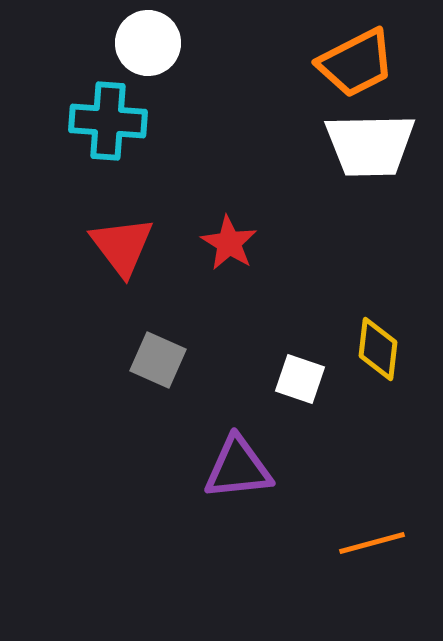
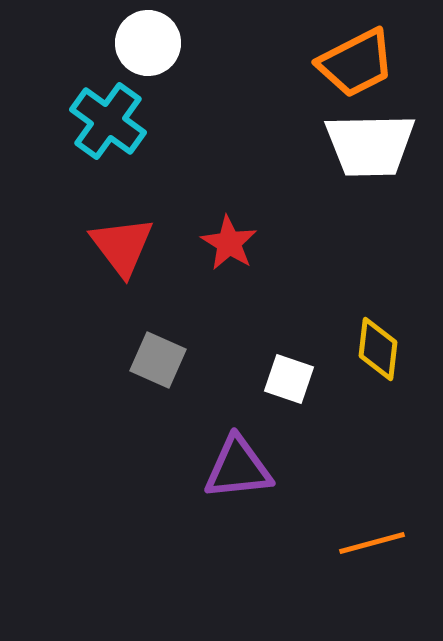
cyan cross: rotated 32 degrees clockwise
white square: moved 11 px left
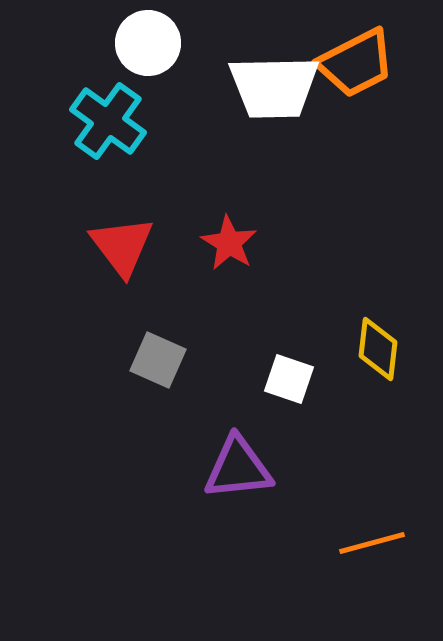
white trapezoid: moved 96 px left, 58 px up
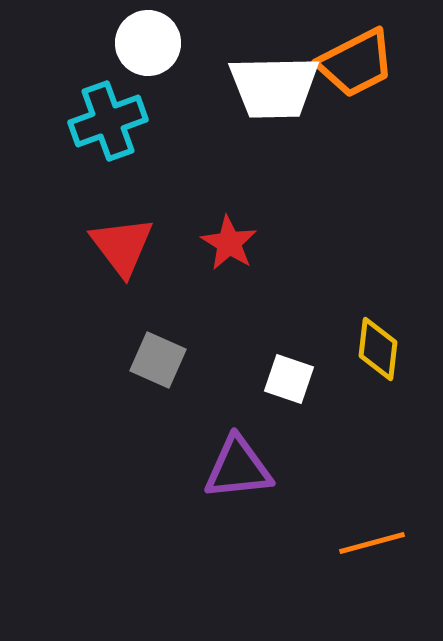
cyan cross: rotated 34 degrees clockwise
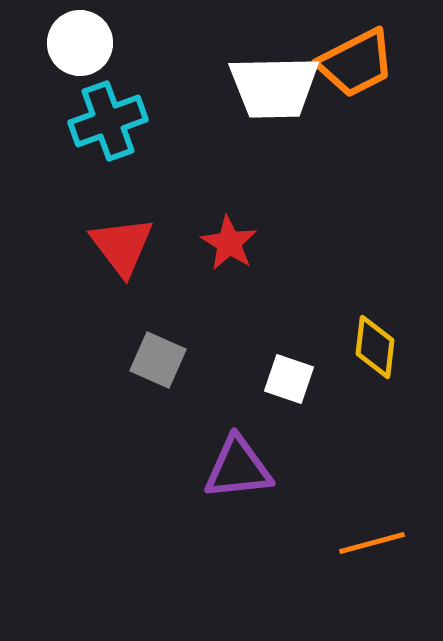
white circle: moved 68 px left
yellow diamond: moved 3 px left, 2 px up
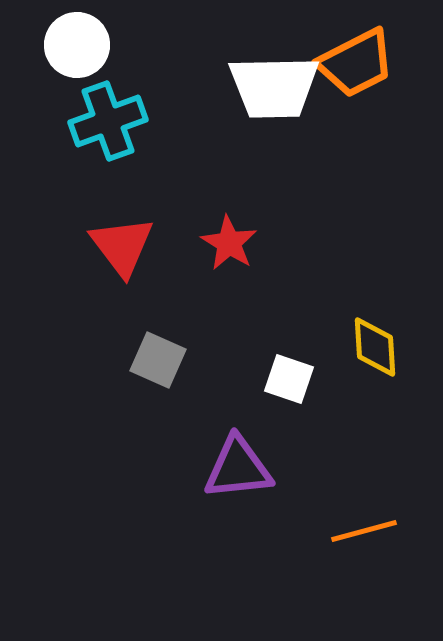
white circle: moved 3 px left, 2 px down
yellow diamond: rotated 10 degrees counterclockwise
orange line: moved 8 px left, 12 px up
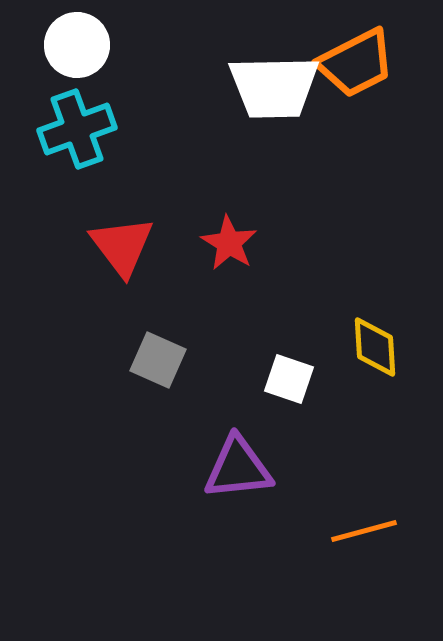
cyan cross: moved 31 px left, 8 px down
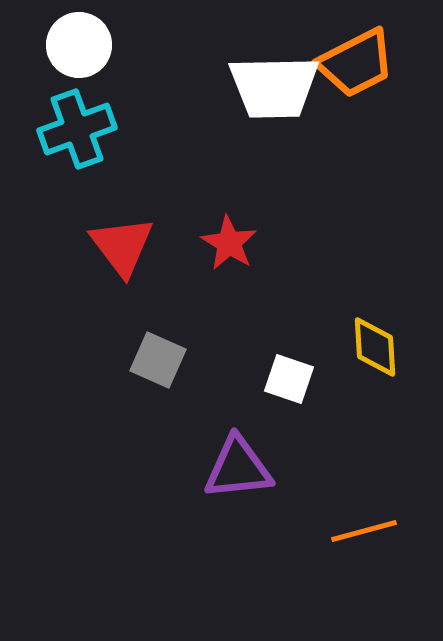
white circle: moved 2 px right
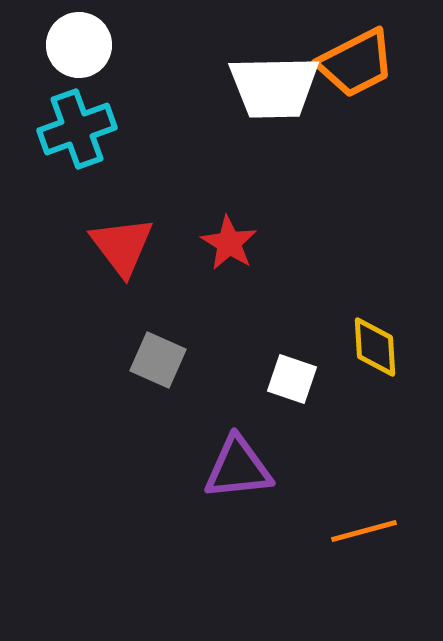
white square: moved 3 px right
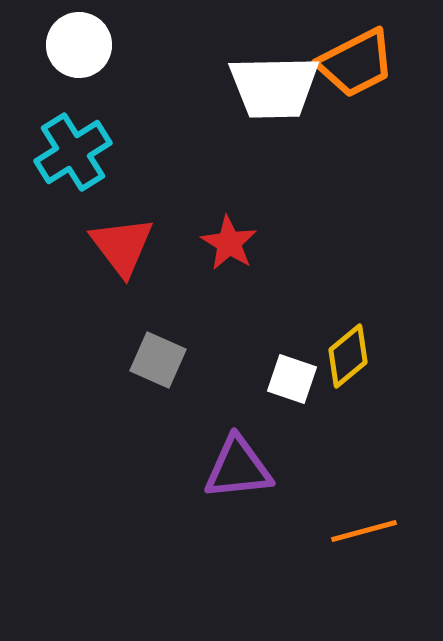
cyan cross: moved 4 px left, 23 px down; rotated 12 degrees counterclockwise
yellow diamond: moved 27 px left, 9 px down; rotated 54 degrees clockwise
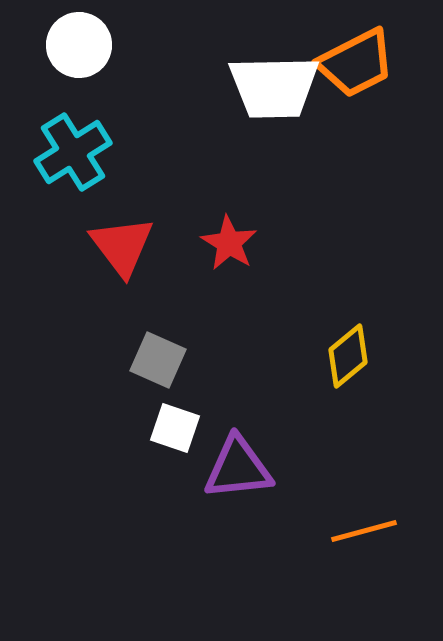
white square: moved 117 px left, 49 px down
